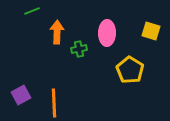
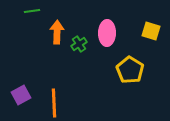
green line: rotated 14 degrees clockwise
green cross: moved 5 px up; rotated 21 degrees counterclockwise
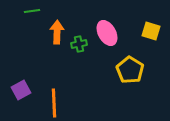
pink ellipse: rotated 30 degrees counterclockwise
green cross: rotated 21 degrees clockwise
purple square: moved 5 px up
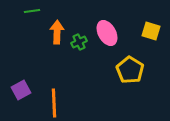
green cross: moved 2 px up; rotated 14 degrees counterclockwise
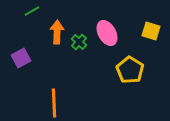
green line: rotated 21 degrees counterclockwise
green cross: rotated 21 degrees counterclockwise
purple square: moved 32 px up
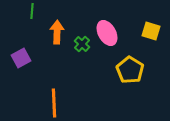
green line: rotated 56 degrees counterclockwise
green cross: moved 3 px right, 2 px down
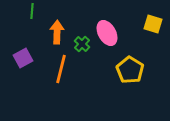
yellow square: moved 2 px right, 7 px up
purple square: moved 2 px right
orange line: moved 7 px right, 34 px up; rotated 16 degrees clockwise
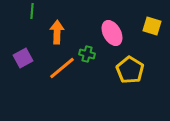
yellow square: moved 1 px left, 2 px down
pink ellipse: moved 5 px right
green cross: moved 5 px right, 10 px down; rotated 28 degrees counterclockwise
orange line: moved 1 px right, 1 px up; rotated 36 degrees clockwise
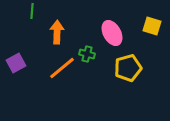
purple square: moved 7 px left, 5 px down
yellow pentagon: moved 2 px left, 2 px up; rotated 24 degrees clockwise
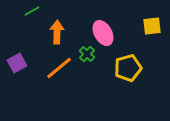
green line: rotated 56 degrees clockwise
yellow square: rotated 24 degrees counterclockwise
pink ellipse: moved 9 px left
green cross: rotated 28 degrees clockwise
purple square: moved 1 px right
orange line: moved 3 px left
